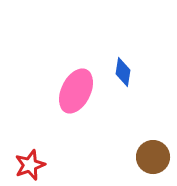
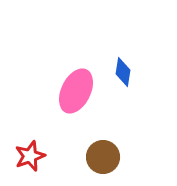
brown circle: moved 50 px left
red star: moved 9 px up
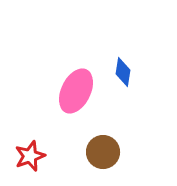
brown circle: moved 5 px up
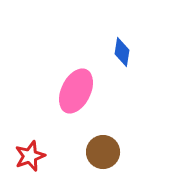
blue diamond: moved 1 px left, 20 px up
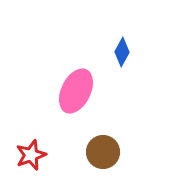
blue diamond: rotated 20 degrees clockwise
red star: moved 1 px right, 1 px up
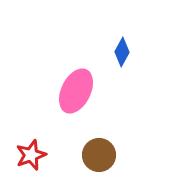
brown circle: moved 4 px left, 3 px down
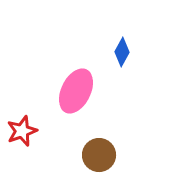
red star: moved 9 px left, 24 px up
